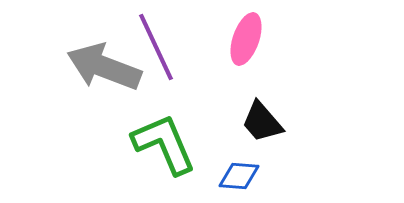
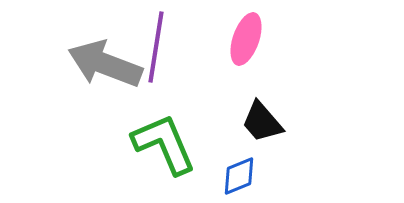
purple line: rotated 34 degrees clockwise
gray arrow: moved 1 px right, 3 px up
blue diamond: rotated 27 degrees counterclockwise
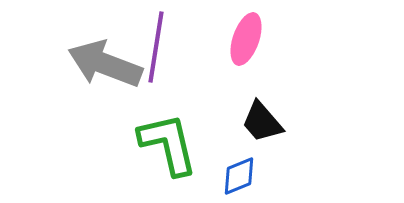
green L-shape: moved 4 px right; rotated 10 degrees clockwise
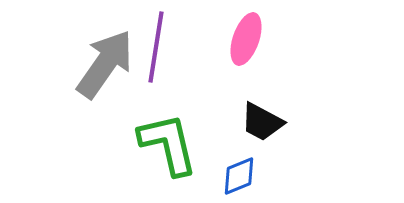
gray arrow: rotated 104 degrees clockwise
black trapezoid: rotated 21 degrees counterclockwise
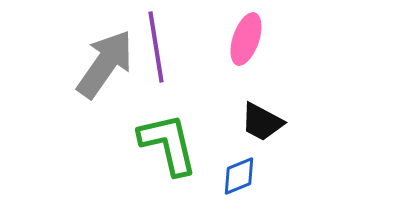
purple line: rotated 18 degrees counterclockwise
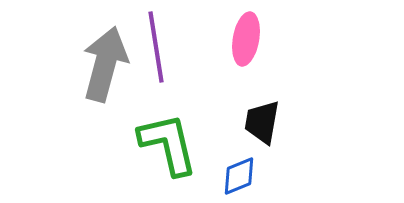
pink ellipse: rotated 9 degrees counterclockwise
gray arrow: rotated 20 degrees counterclockwise
black trapezoid: rotated 72 degrees clockwise
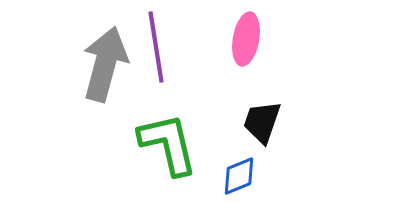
black trapezoid: rotated 9 degrees clockwise
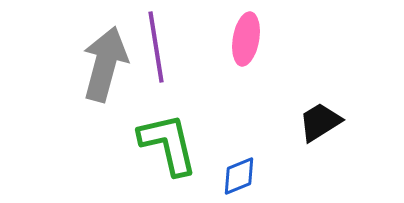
black trapezoid: moved 58 px right; rotated 39 degrees clockwise
